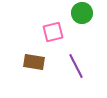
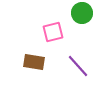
purple line: moved 2 px right; rotated 15 degrees counterclockwise
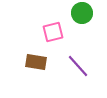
brown rectangle: moved 2 px right
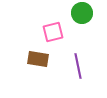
brown rectangle: moved 2 px right, 3 px up
purple line: rotated 30 degrees clockwise
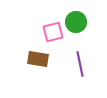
green circle: moved 6 px left, 9 px down
purple line: moved 2 px right, 2 px up
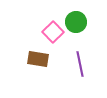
pink square: rotated 30 degrees counterclockwise
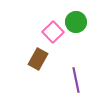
brown rectangle: rotated 70 degrees counterclockwise
purple line: moved 4 px left, 16 px down
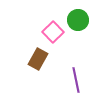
green circle: moved 2 px right, 2 px up
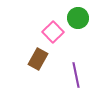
green circle: moved 2 px up
purple line: moved 5 px up
